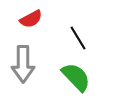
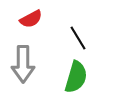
green semicircle: rotated 60 degrees clockwise
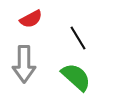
gray arrow: moved 1 px right
green semicircle: rotated 64 degrees counterclockwise
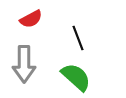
black line: rotated 10 degrees clockwise
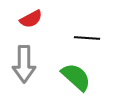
black line: moved 9 px right; rotated 65 degrees counterclockwise
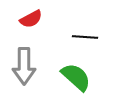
black line: moved 2 px left, 1 px up
gray arrow: moved 2 px down
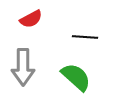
gray arrow: moved 1 px left, 1 px down
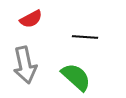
gray arrow: moved 2 px right, 2 px up; rotated 12 degrees counterclockwise
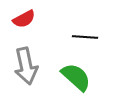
red semicircle: moved 7 px left
gray arrow: moved 1 px right, 1 px down
